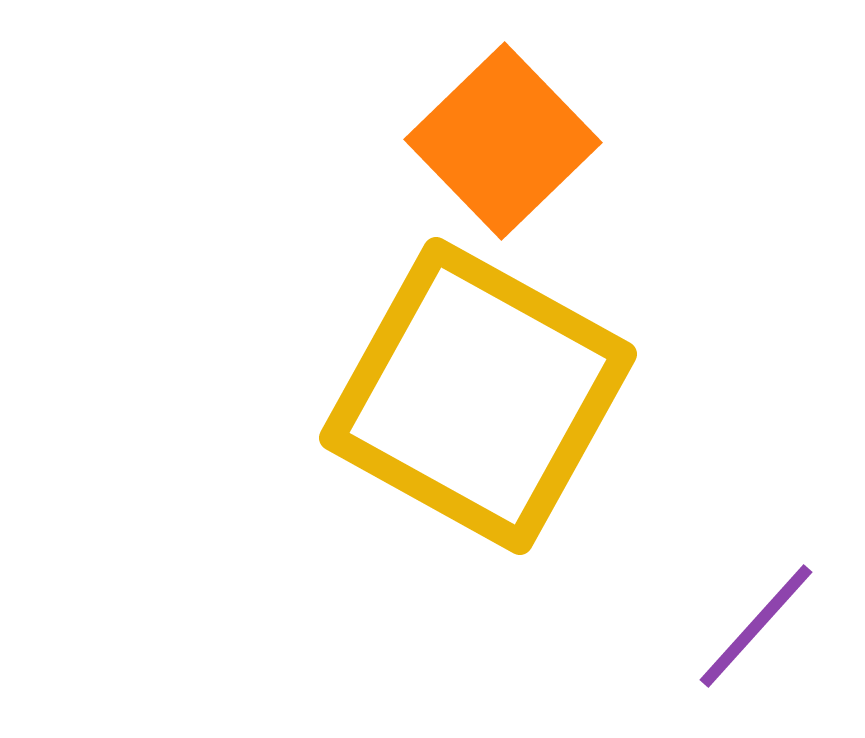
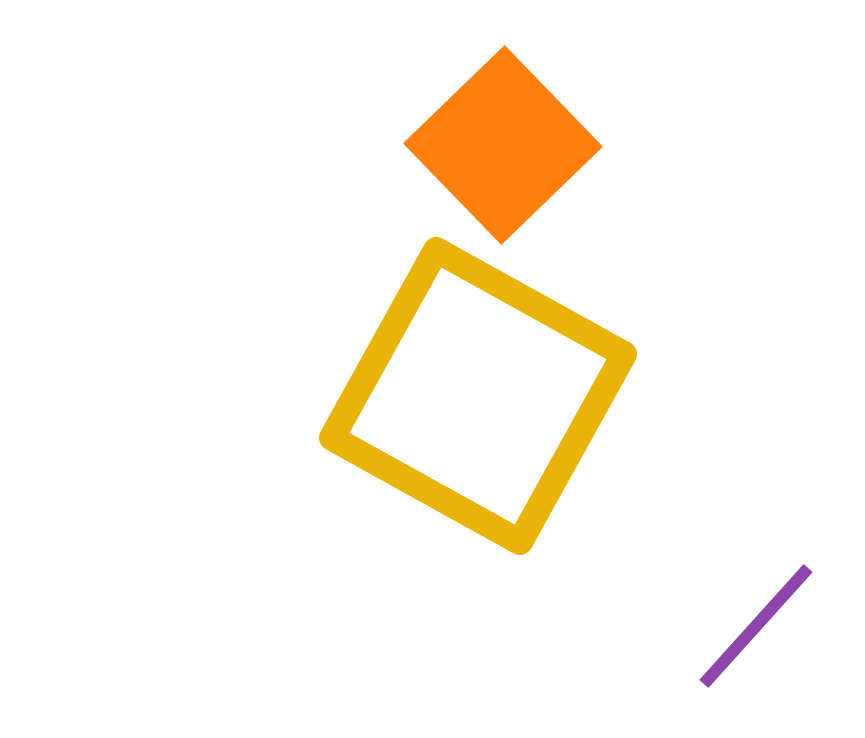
orange square: moved 4 px down
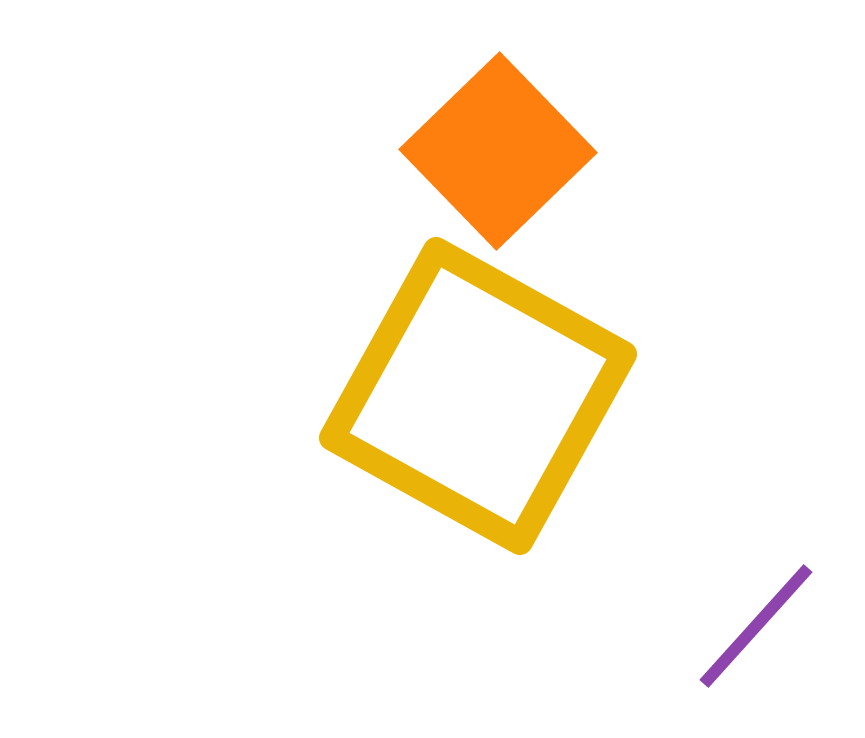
orange square: moved 5 px left, 6 px down
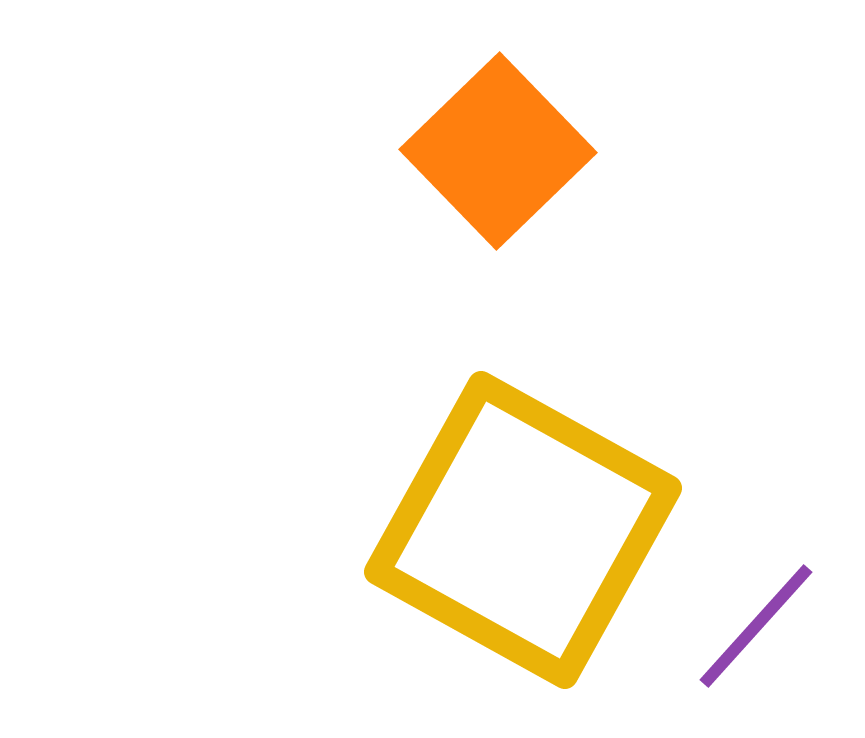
yellow square: moved 45 px right, 134 px down
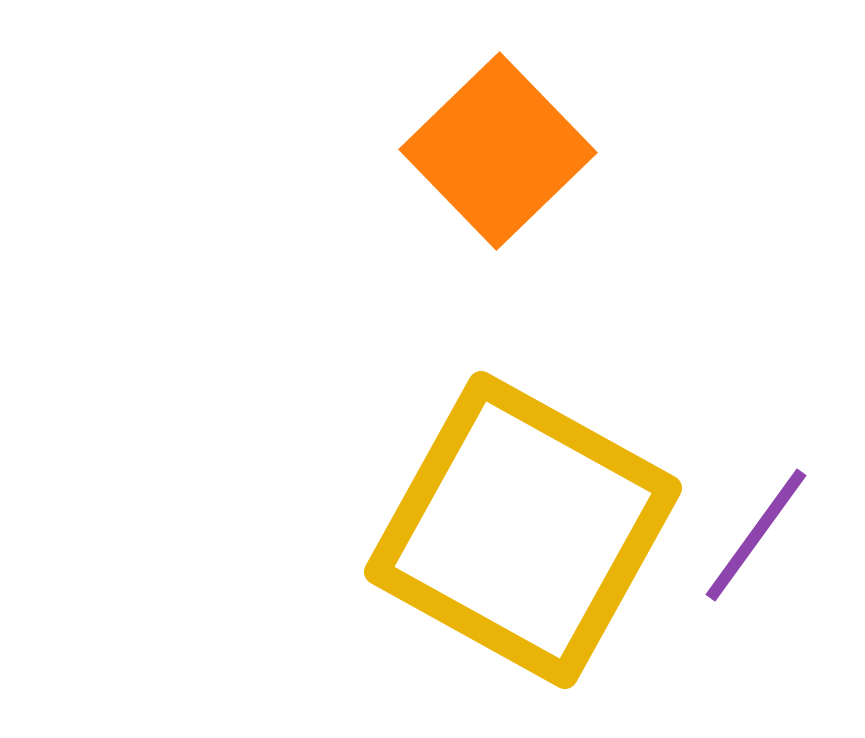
purple line: moved 91 px up; rotated 6 degrees counterclockwise
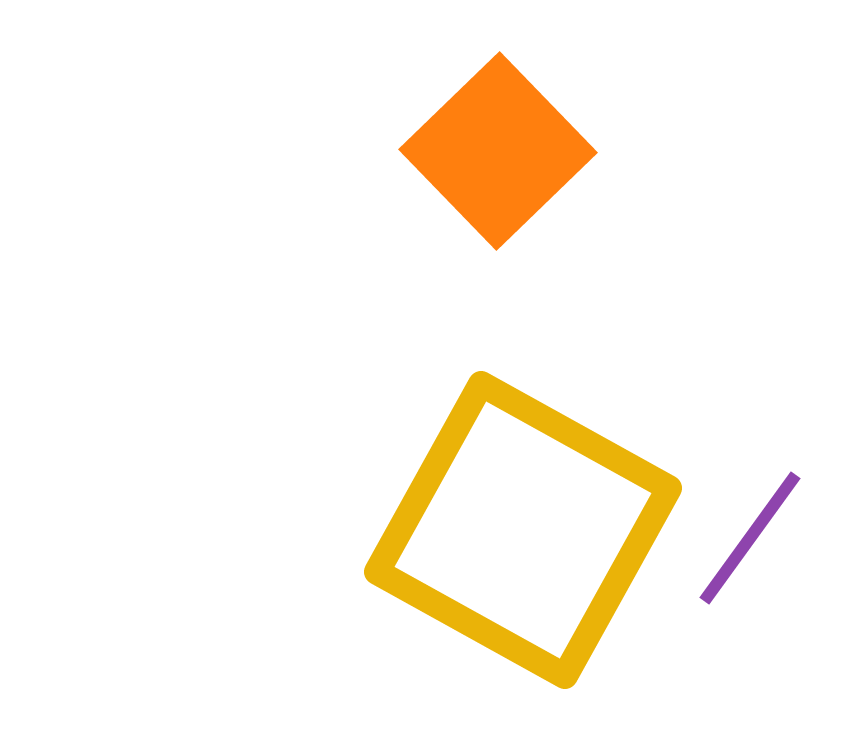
purple line: moved 6 px left, 3 px down
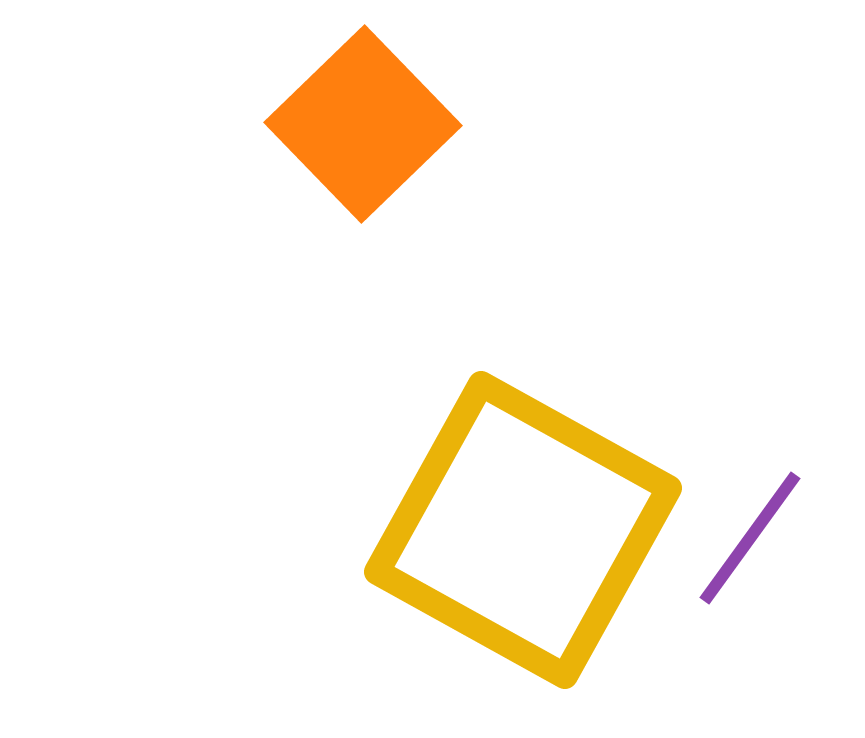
orange square: moved 135 px left, 27 px up
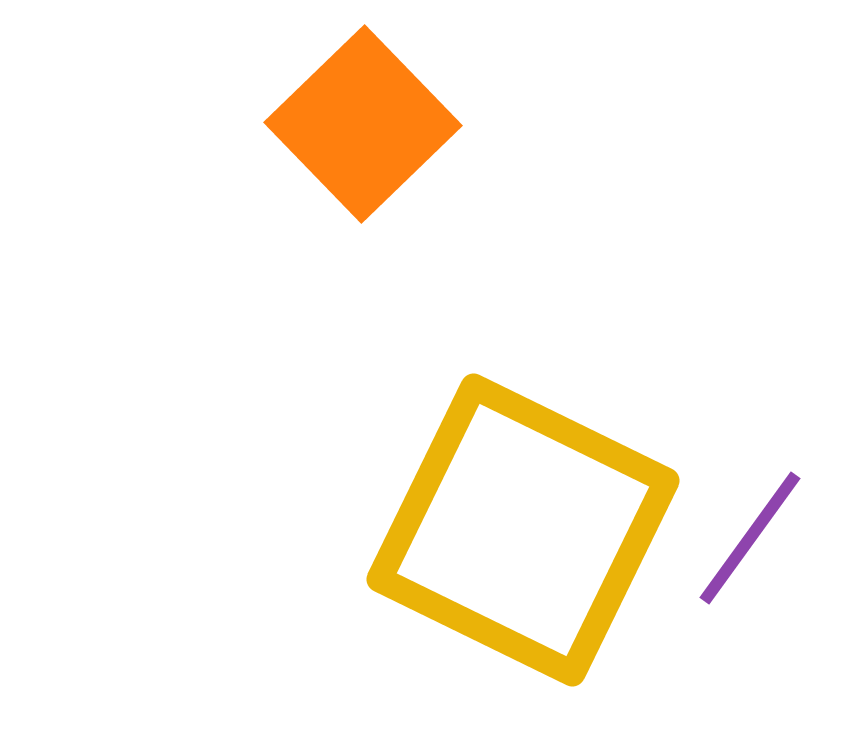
yellow square: rotated 3 degrees counterclockwise
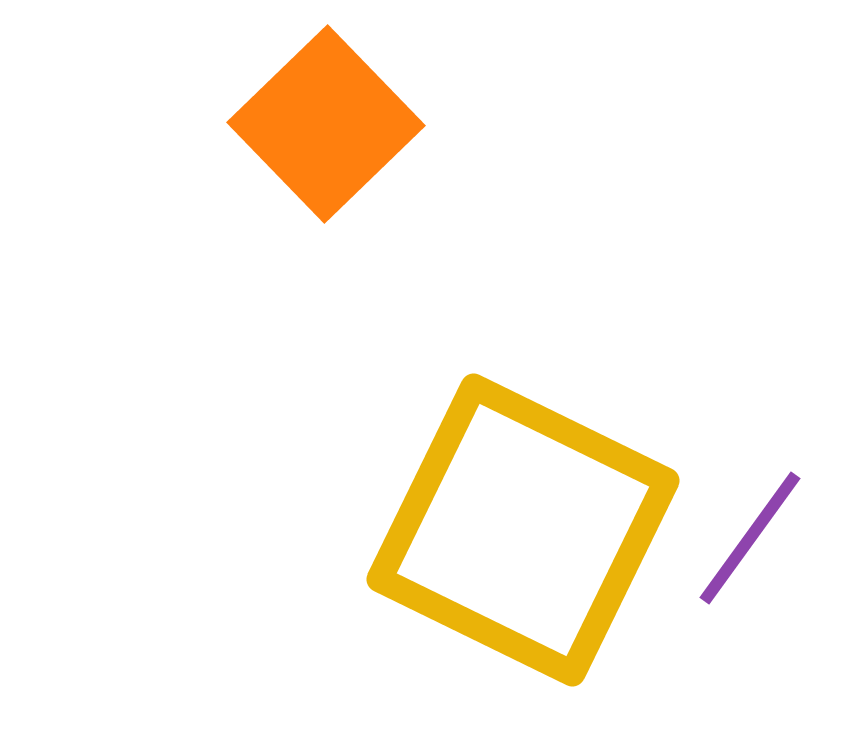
orange square: moved 37 px left
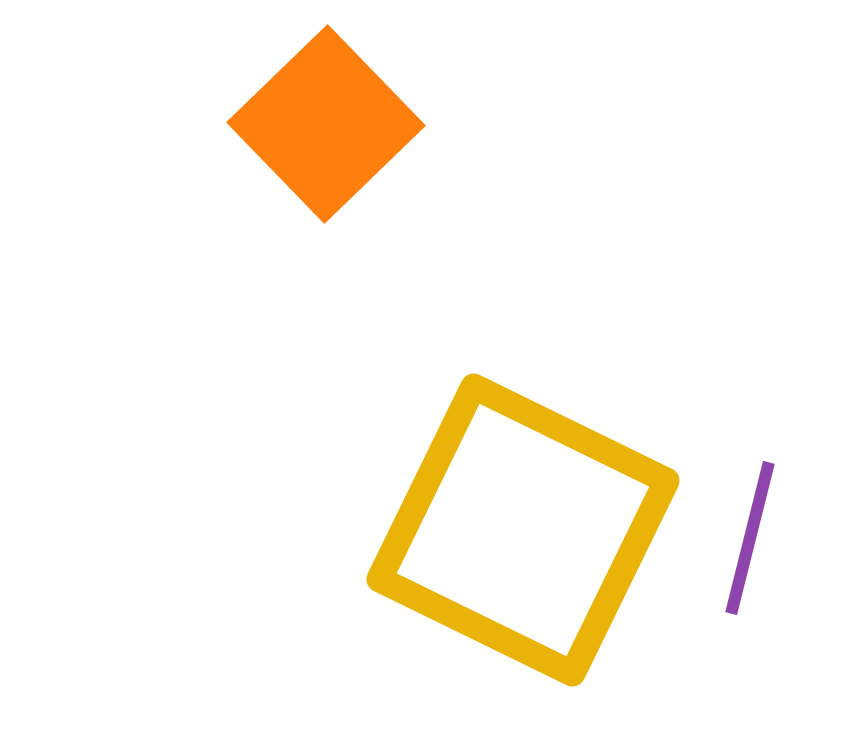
purple line: rotated 22 degrees counterclockwise
